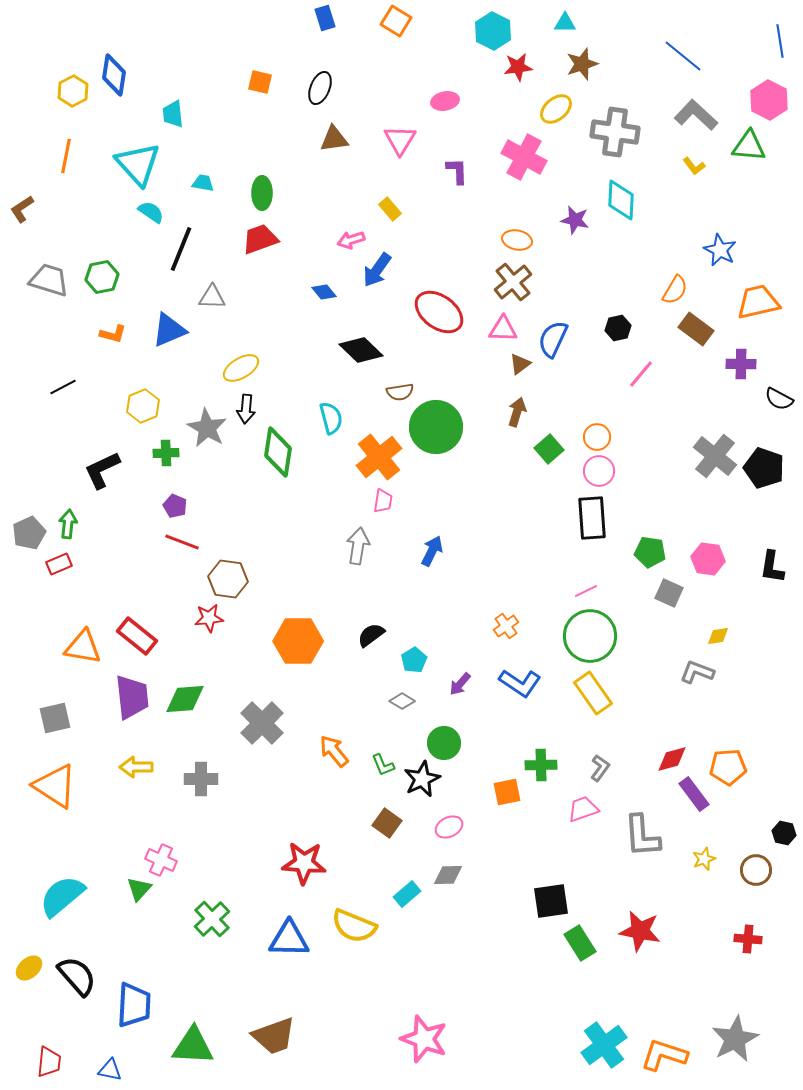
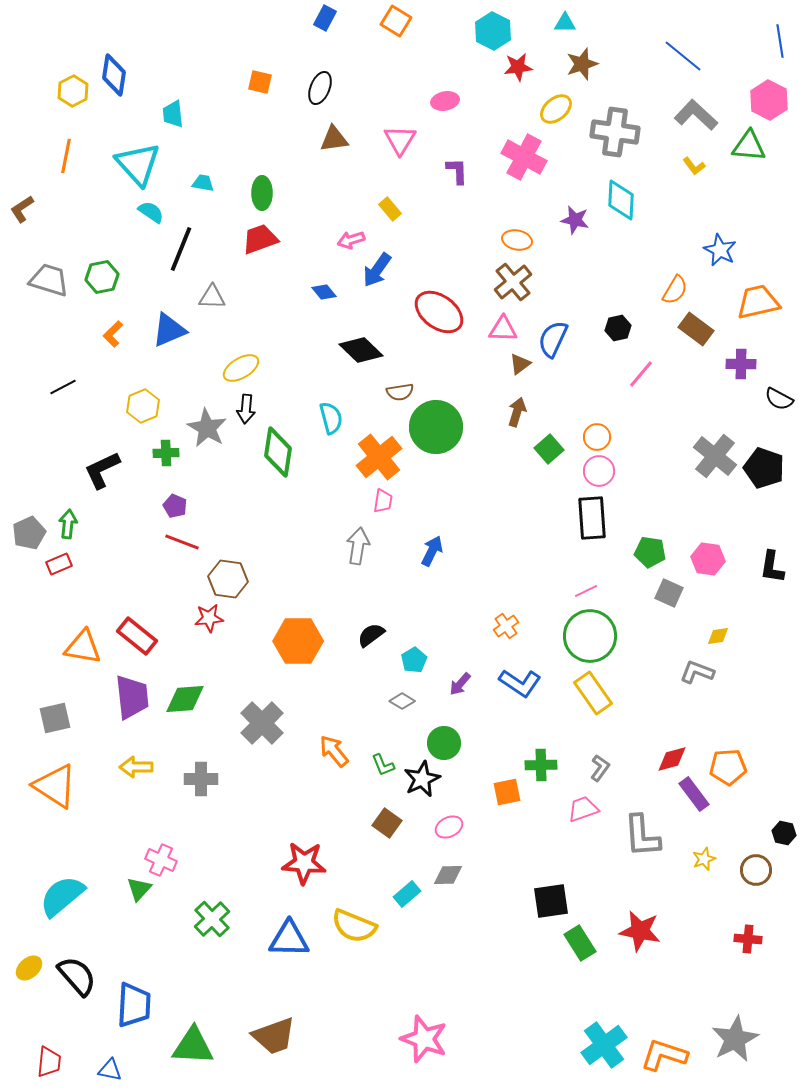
blue rectangle at (325, 18): rotated 45 degrees clockwise
orange L-shape at (113, 334): rotated 120 degrees clockwise
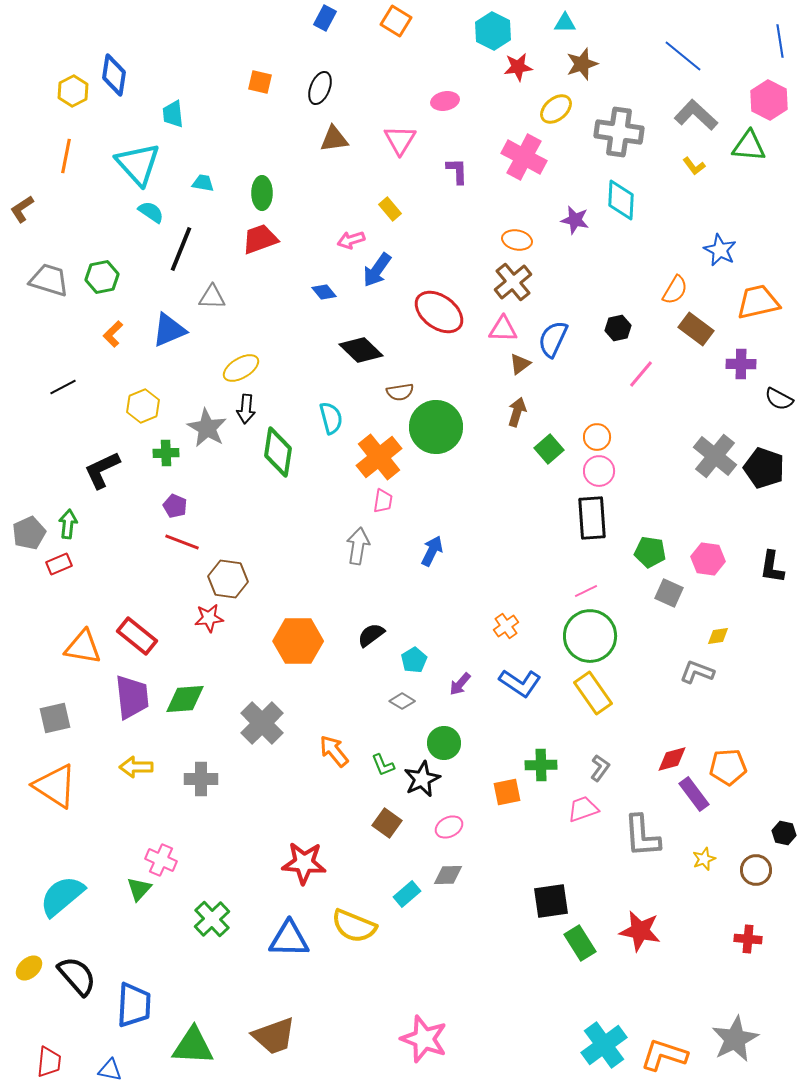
gray cross at (615, 132): moved 4 px right
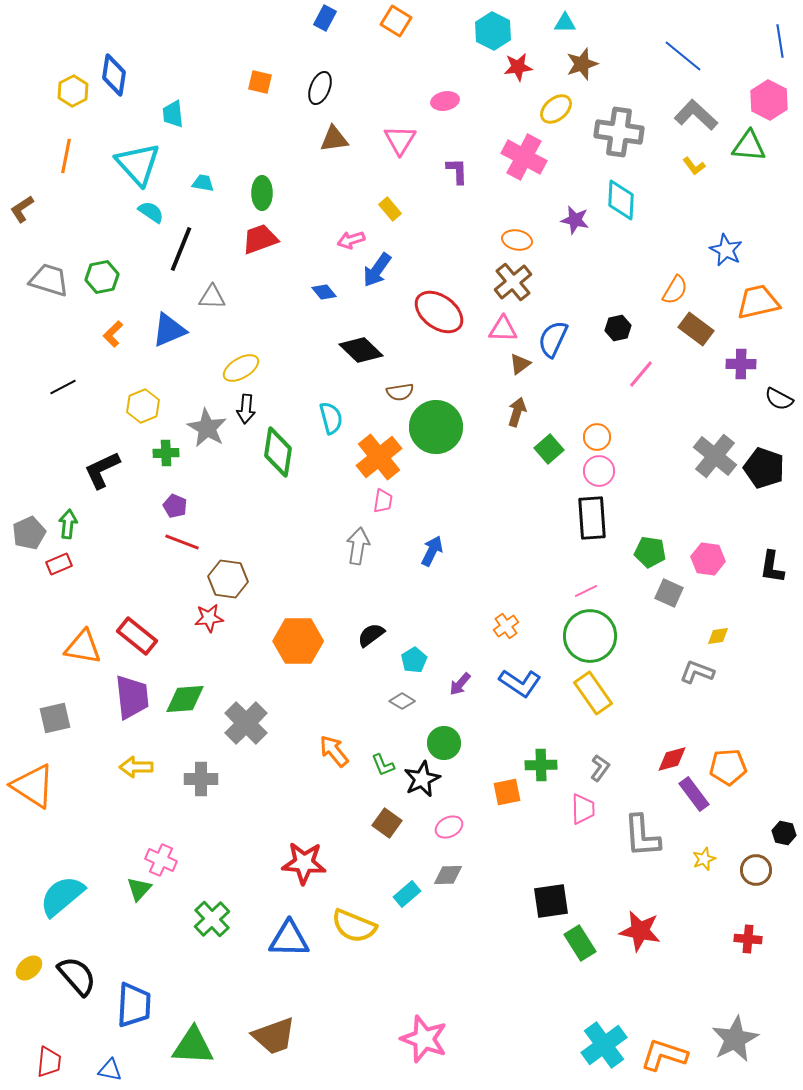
blue star at (720, 250): moved 6 px right
gray cross at (262, 723): moved 16 px left
orange triangle at (55, 786): moved 22 px left
pink trapezoid at (583, 809): rotated 108 degrees clockwise
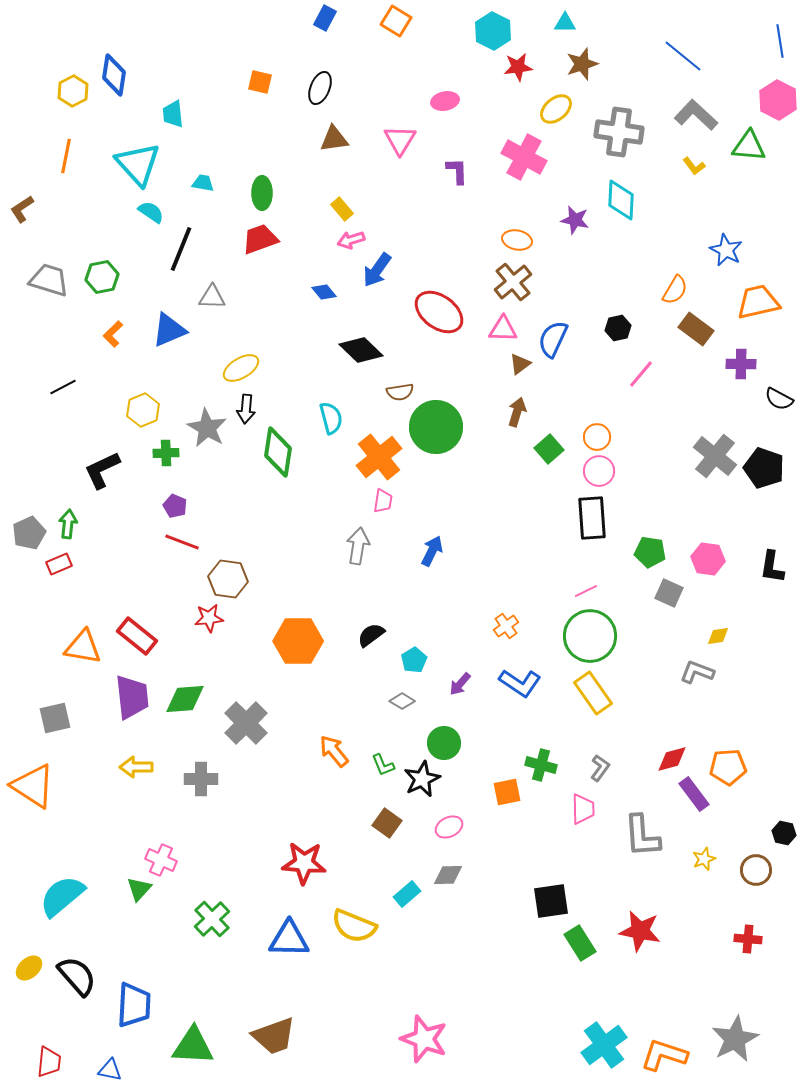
pink hexagon at (769, 100): moved 9 px right
yellow rectangle at (390, 209): moved 48 px left
yellow hexagon at (143, 406): moved 4 px down
green cross at (541, 765): rotated 16 degrees clockwise
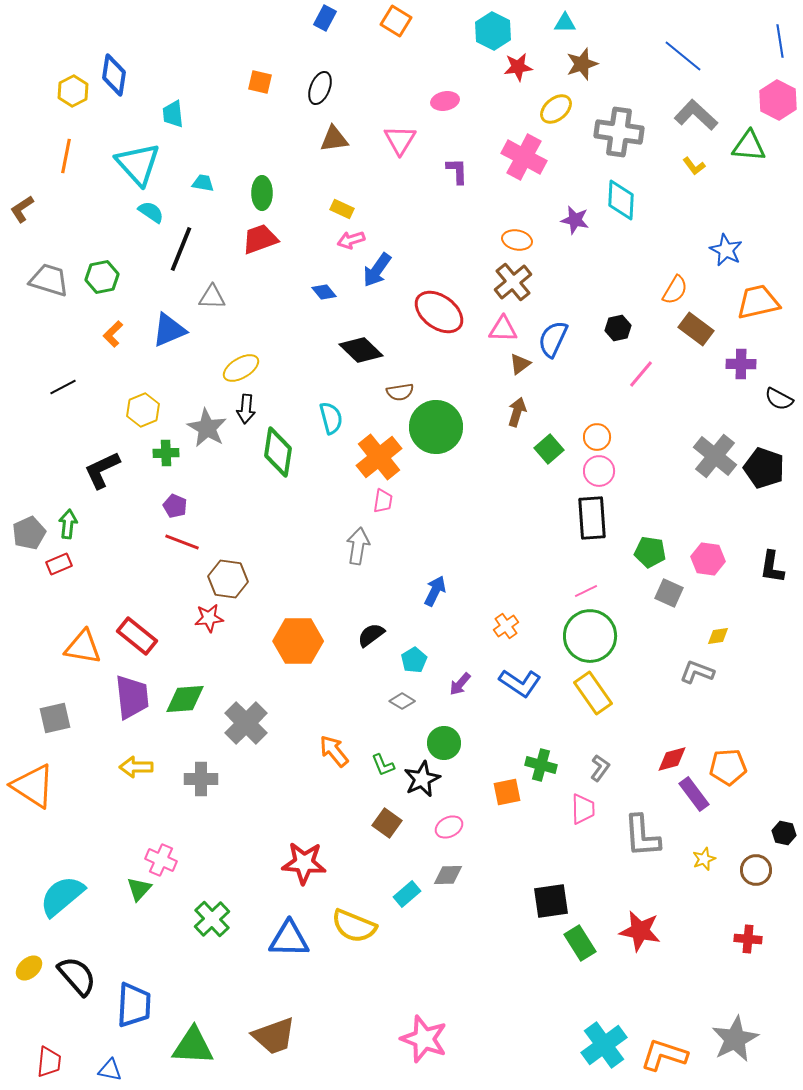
yellow rectangle at (342, 209): rotated 25 degrees counterclockwise
blue arrow at (432, 551): moved 3 px right, 40 px down
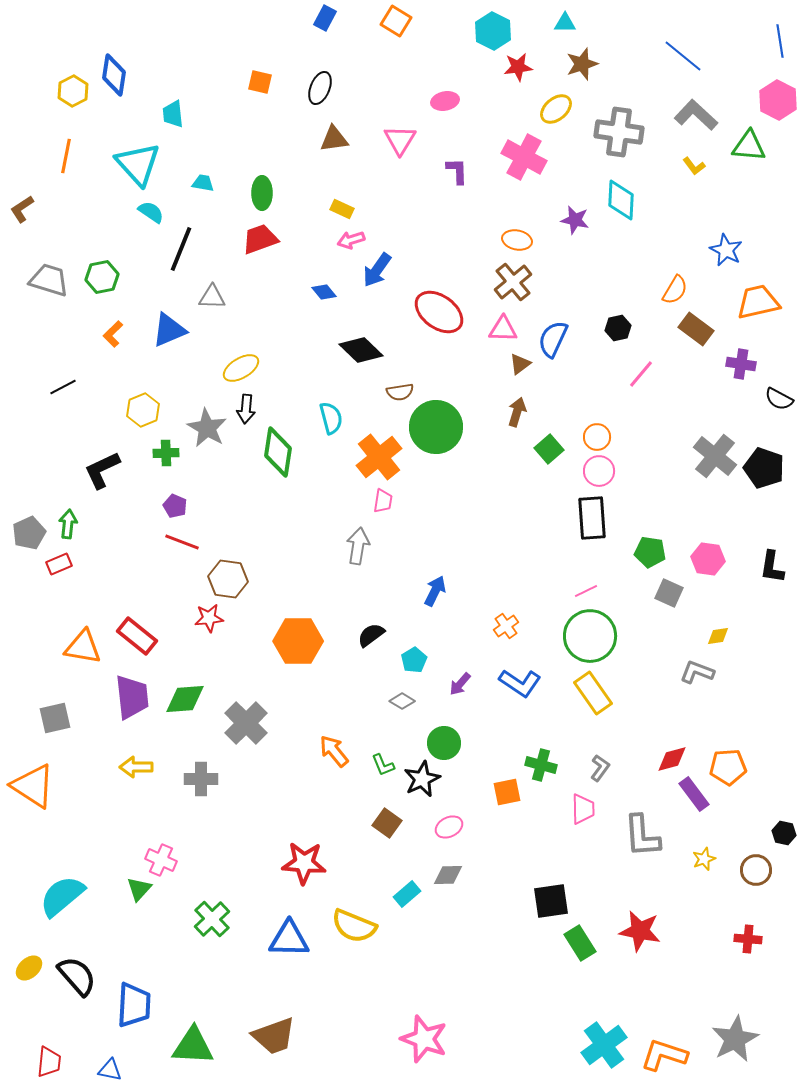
purple cross at (741, 364): rotated 8 degrees clockwise
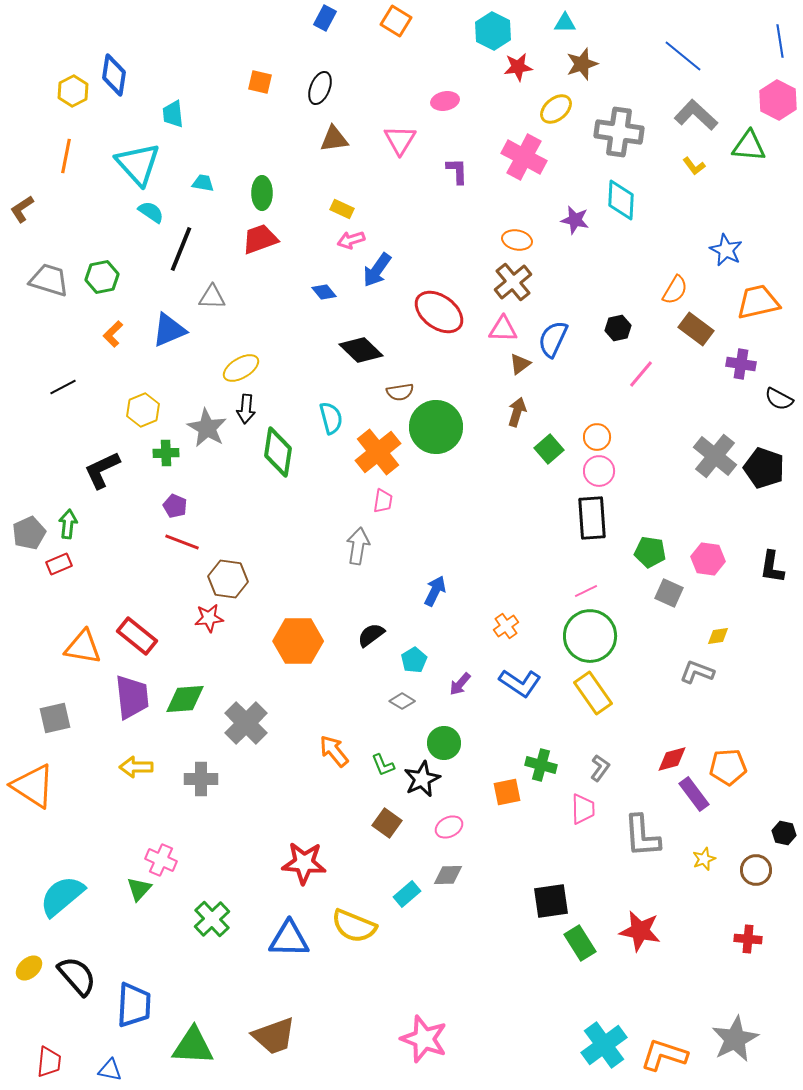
orange cross at (379, 457): moved 1 px left, 5 px up
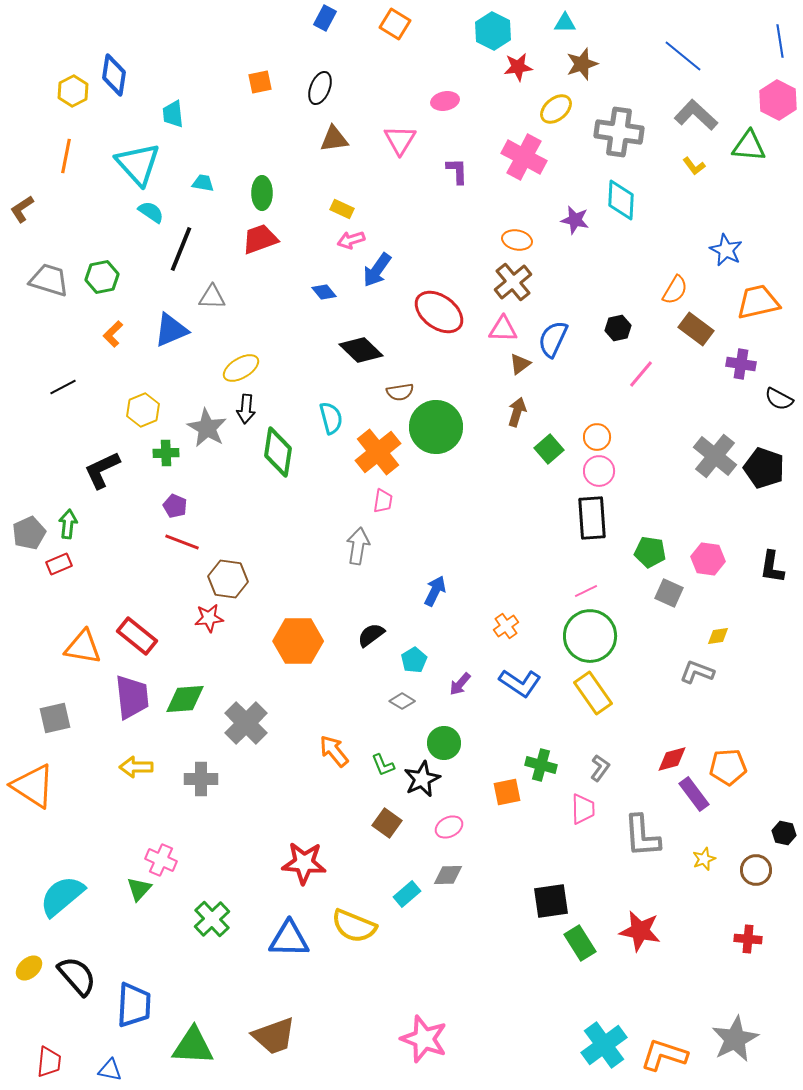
orange square at (396, 21): moved 1 px left, 3 px down
orange square at (260, 82): rotated 25 degrees counterclockwise
blue triangle at (169, 330): moved 2 px right
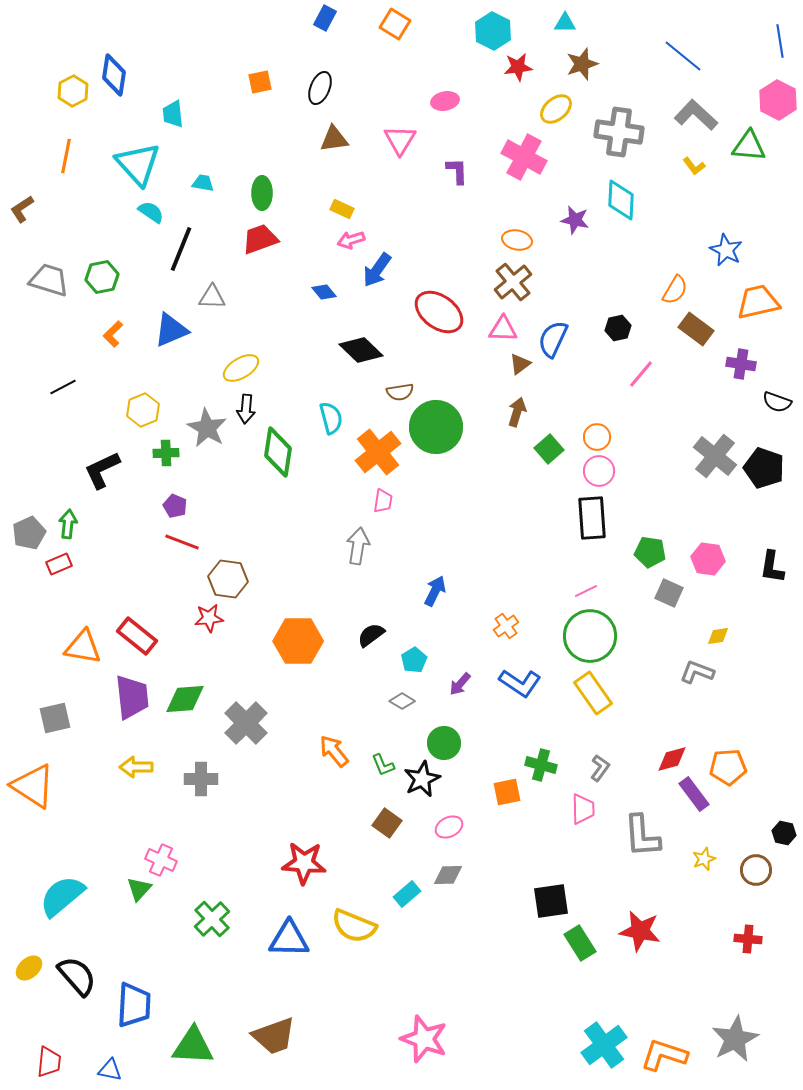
black semicircle at (779, 399): moved 2 px left, 3 px down; rotated 8 degrees counterclockwise
